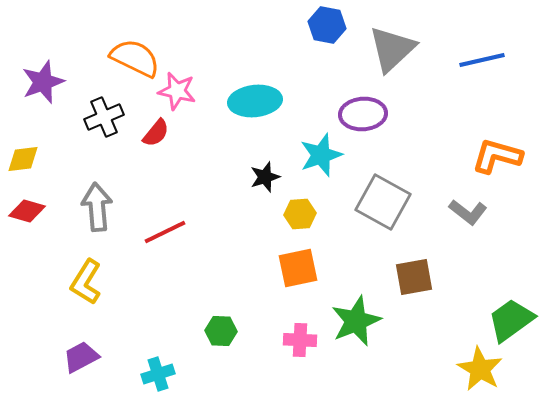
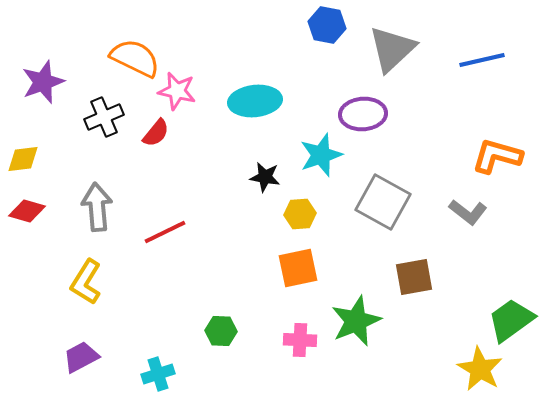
black star: rotated 28 degrees clockwise
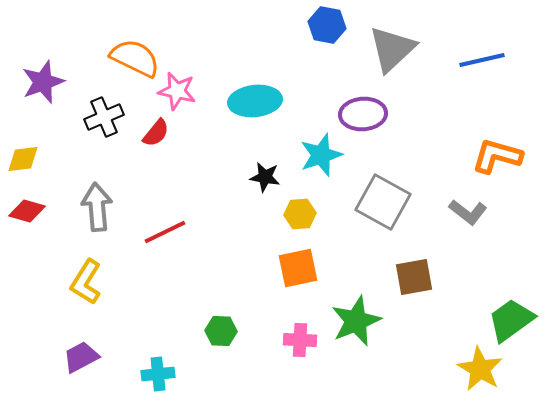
cyan cross: rotated 12 degrees clockwise
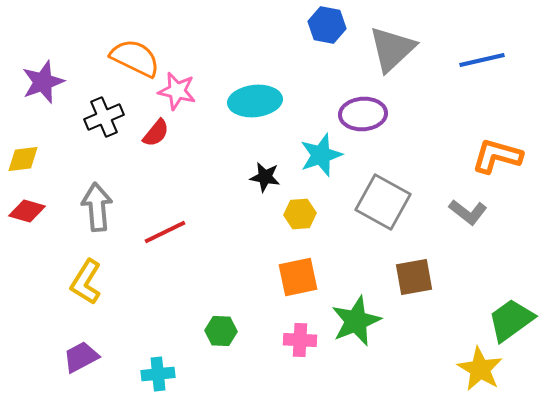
orange square: moved 9 px down
